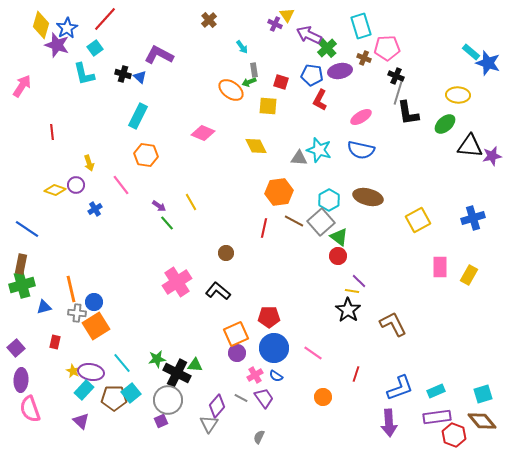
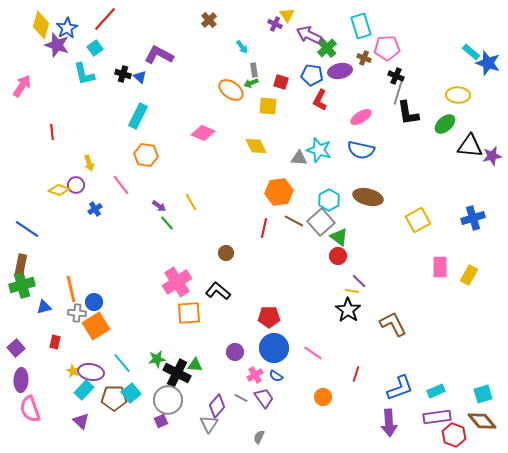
green arrow at (249, 82): moved 2 px right, 1 px down
yellow diamond at (55, 190): moved 4 px right
orange square at (236, 334): moved 47 px left, 21 px up; rotated 20 degrees clockwise
purple circle at (237, 353): moved 2 px left, 1 px up
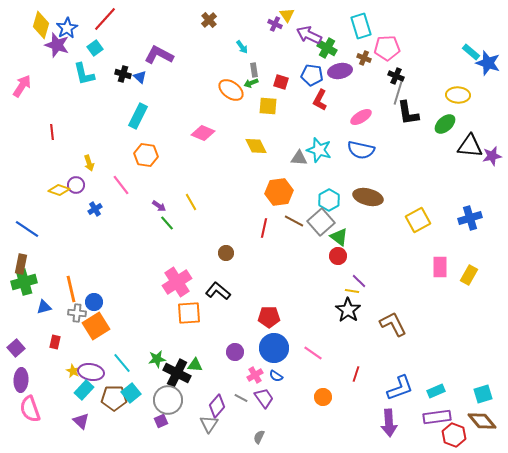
green cross at (327, 48): rotated 18 degrees counterclockwise
blue cross at (473, 218): moved 3 px left
green cross at (22, 285): moved 2 px right, 3 px up
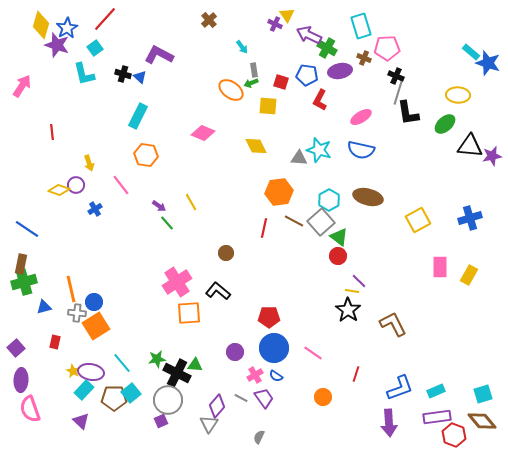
blue pentagon at (312, 75): moved 5 px left
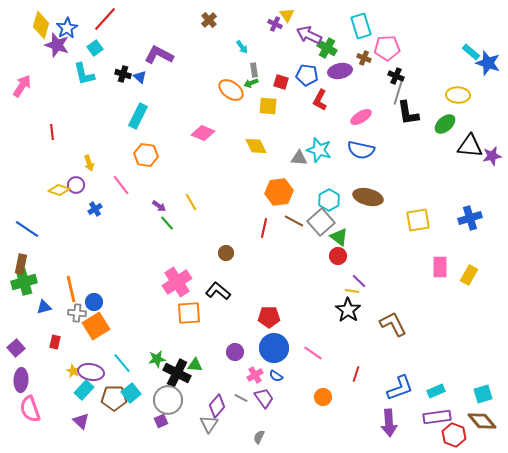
yellow square at (418, 220): rotated 20 degrees clockwise
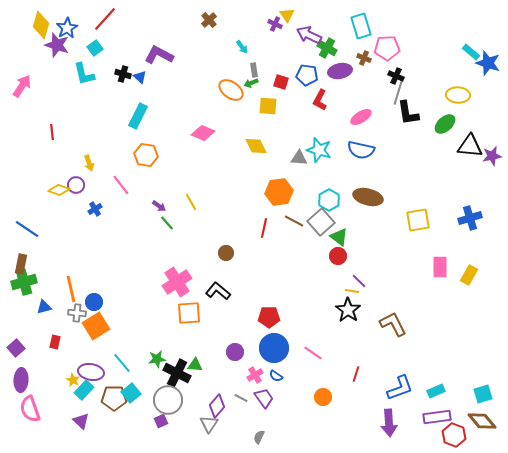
yellow star at (73, 371): moved 9 px down
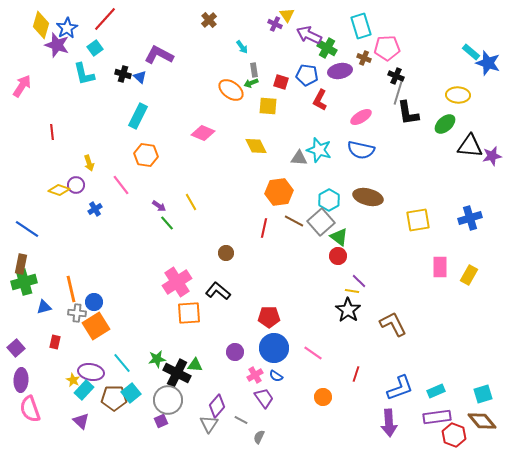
gray line at (241, 398): moved 22 px down
